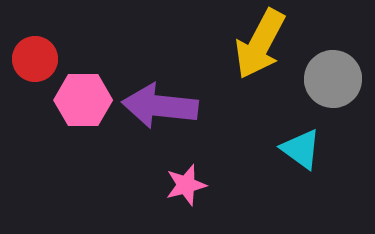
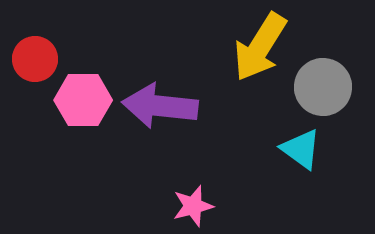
yellow arrow: moved 3 px down; rotated 4 degrees clockwise
gray circle: moved 10 px left, 8 px down
pink star: moved 7 px right, 21 px down
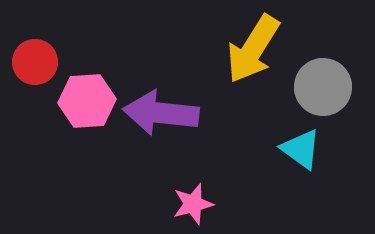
yellow arrow: moved 7 px left, 2 px down
red circle: moved 3 px down
pink hexagon: moved 4 px right, 1 px down; rotated 4 degrees counterclockwise
purple arrow: moved 1 px right, 7 px down
pink star: moved 2 px up
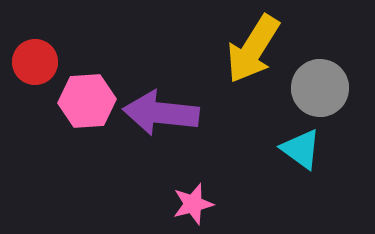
gray circle: moved 3 px left, 1 px down
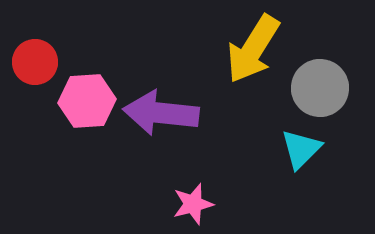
cyan triangle: rotated 39 degrees clockwise
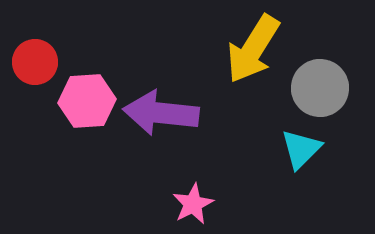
pink star: rotated 12 degrees counterclockwise
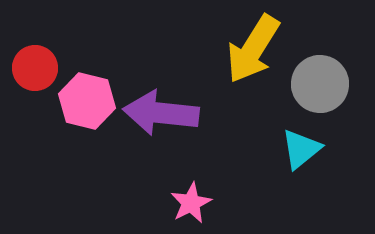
red circle: moved 6 px down
gray circle: moved 4 px up
pink hexagon: rotated 18 degrees clockwise
cyan triangle: rotated 6 degrees clockwise
pink star: moved 2 px left, 1 px up
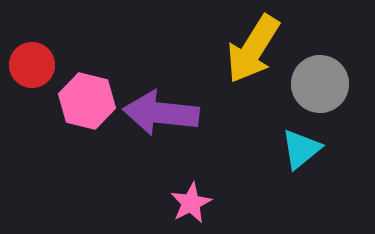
red circle: moved 3 px left, 3 px up
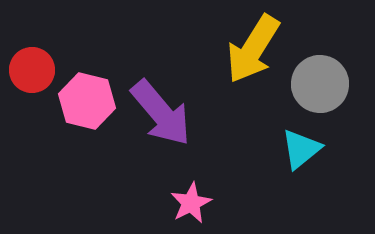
red circle: moved 5 px down
purple arrow: rotated 136 degrees counterclockwise
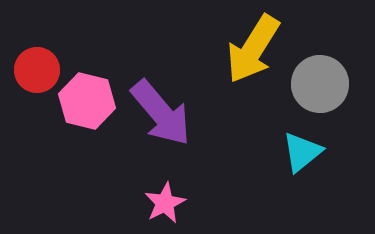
red circle: moved 5 px right
cyan triangle: moved 1 px right, 3 px down
pink star: moved 26 px left
